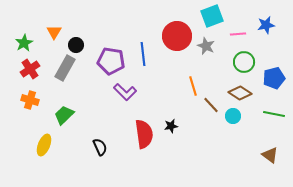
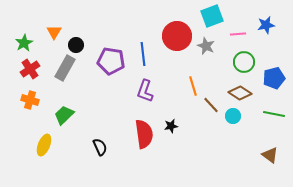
purple L-shape: moved 20 px right, 1 px up; rotated 65 degrees clockwise
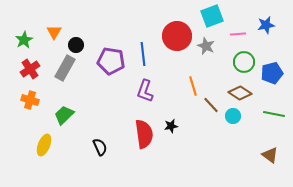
green star: moved 3 px up
blue pentagon: moved 2 px left, 5 px up
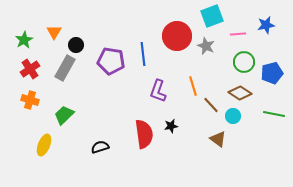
purple L-shape: moved 13 px right
black semicircle: rotated 84 degrees counterclockwise
brown triangle: moved 52 px left, 16 px up
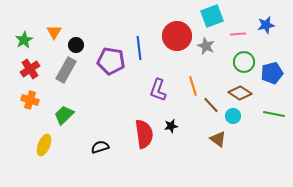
blue line: moved 4 px left, 6 px up
gray rectangle: moved 1 px right, 2 px down
purple L-shape: moved 1 px up
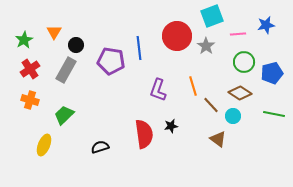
gray star: rotated 12 degrees clockwise
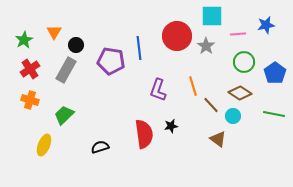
cyan square: rotated 20 degrees clockwise
blue pentagon: moved 3 px right; rotated 20 degrees counterclockwise
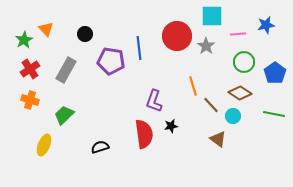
orange triangle: moved 8 px left, 3 px up; rotated 14 degrees counterclockwise
black circle: moved 9 px right, 11 px up
purple L-shape: moved 4 px left, 11 px down
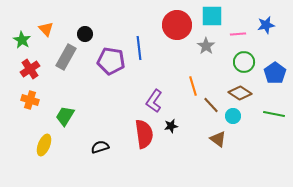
red circle: moved 11 px up
green star: moved 2 px left; rotated 12 degrees counterclockwise
gray rectangle: moved 13 px up
purple L-shape: rotated 15 degrees clockwise
green trapezoid: moved 1 px right, 1 px down; rotated 15 degrees counterclockwise
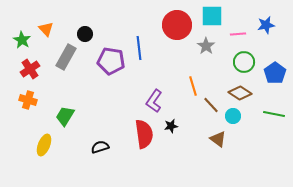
orange cross: moved 2 px left
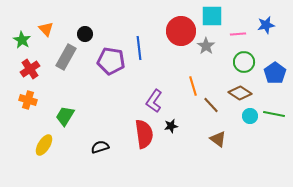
red circle: moved 4 px right, 6 px down
cyan circle: moved 17 px right
yellow ellipse: rotated 10 degrees clockwise
